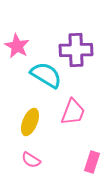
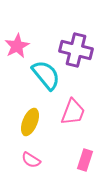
pink star: rotated 15 degrees clockwise
purple cross: rotated 16 degrees clockwise
cyan semicircle: rotated 20 degrees clockwise
pink rectangle: moved 7 px left, 2 px up
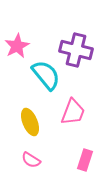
yellow ellipse: rotated 44 degrees counterclockwise
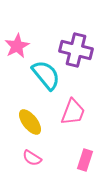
yellow ellipse: rotated 16 degrees counterclockwise
pink semicircle: moved 1 px right, 2 px up
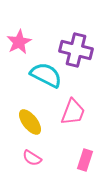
pink star: moved 2 px right, 4 px up
cyan semicircle: rotated 24 degrees counterclockwise
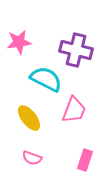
pink star: rotated 20 degrees clockwise
cyan semicircle: moved 4 px down
pink trapezoid: moved 1 px right, 2 px up
yellow ellipse: moved 1 px left, 4 px up
pink semicircle: rotated 12 degrees counterclockwise
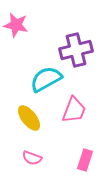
pink star: moved 3 px left, 17 px up; rotated 20 degrees clockwise
purple cross: rotated 28 degrees counterclockwise
cyan semicircle: rotated 56 degrees counterclockwise
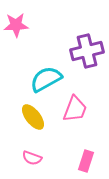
pink star: rotated 15 degrees counterclockwise
purple cross: moved 11 px right, 1 px down
pink trapezoid: moved 1 px right, 1 px up
yellow ellipse: moved 4 px right, 1 px up
pink rectangle: moved 1 px right, 1 px down
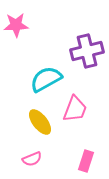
yellow ellipse: moved 7 px right, 5 px down
pink semicircle: moved 1 px down; rotated 42 degrees counterclockwise
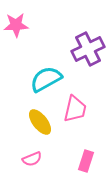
purple cross: moved 1 px right, 2 px up; rotated 12 degrees counterclockwise
pink trapezoid: rotated 8 degrees counterclockwise
